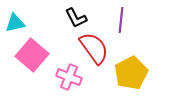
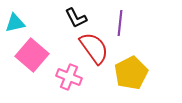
purple line: moved 1 px left, 3 px down
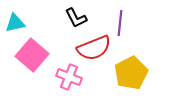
red semicircle: rotated 104 degrees clockwise
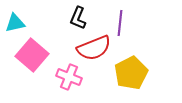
black L-shape: moved 2 px right; rotated 50 degrees clockwise
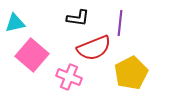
black L-shape: rotated 105 degrees counterclockwise
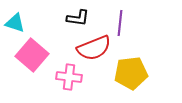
cyan triangle: rotated 30 degrees clockwise
yellow pentagon: rotated 20 degrees clockwise
pink cross: rotated 15 degrees counterclockwise
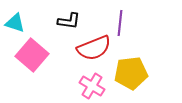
black L-shape: moved 9 px left, 3 px down
pink cross: moved 23 px right, 9 px down; rotated 25 degrees clockwise
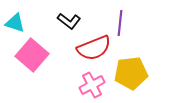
black L-shape: rotated 30 degrees clockwise
pink cross: moved 1 px up; rotated 30 degrees clockwise
